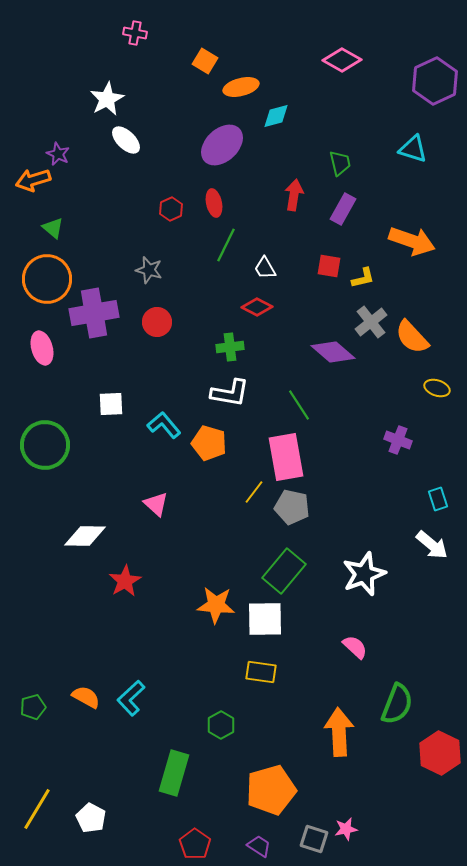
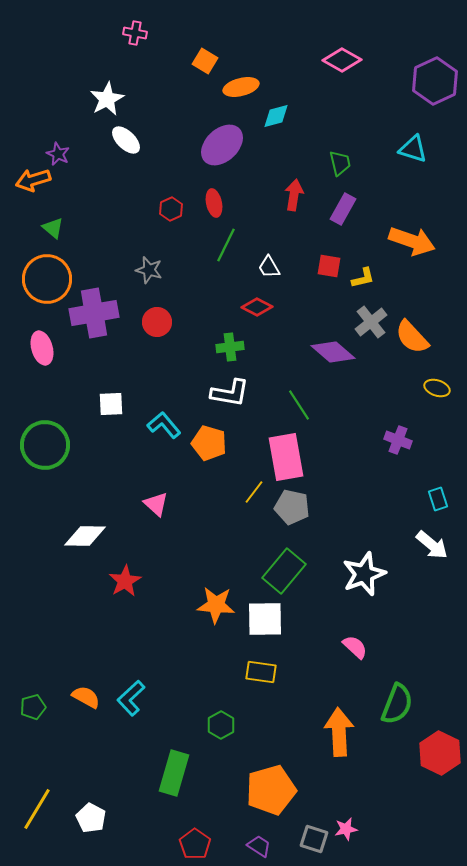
white trapezoid at (265, 268): moved 4 px right, 1 px up
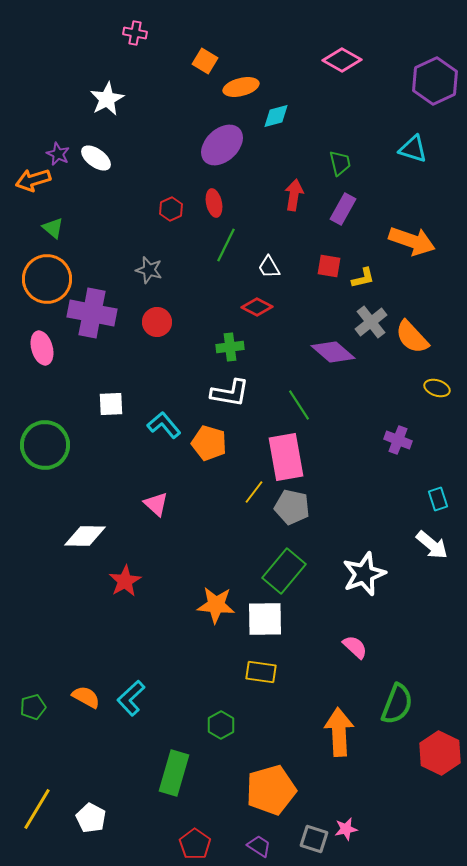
white ellipse at (126, 140): moved 30 px left, 18 px down; rotated 8 degrees counterclockwise
purple cross at (94, 313): moved 2 px left; rotated 21 degrees clockwise
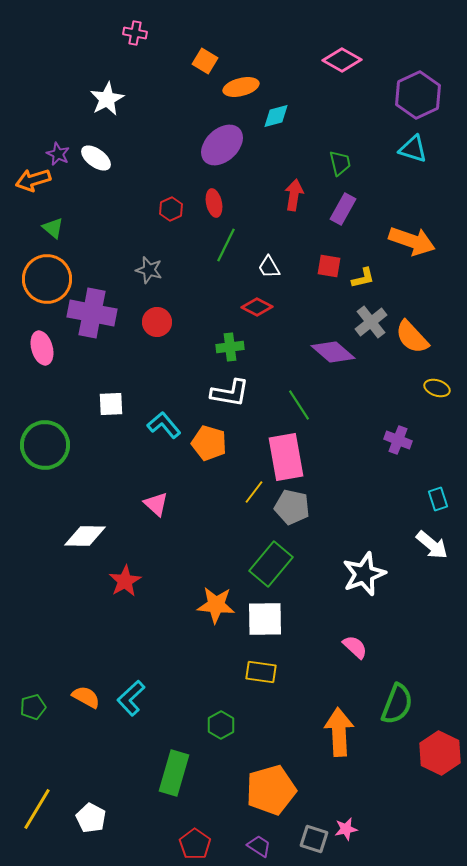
purple hexagon at (435, 81): moved 17 px left, 14 px down
green rectangle at (284, 571): moved 13 px left, 7 px up
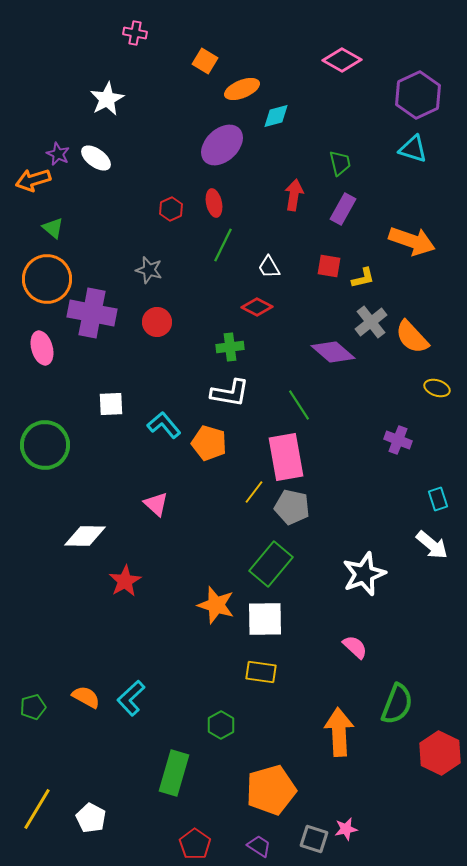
orange ellipse at (241, 87): moved 1 px right, 2 px down; rotated 8 degrees counterclockwise
green line at (226, 245): moved 3 px left
orange star at (216, 605): rotated 12 degrees clockwise
